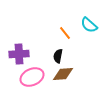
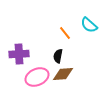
pink ellipse: moved 5 px right
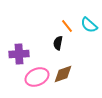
orange line: moved 2 px right, 7 px up
black semicircle: moved 13 px up
brown diamond: rotated 15 degrees counterclockwise
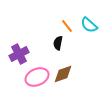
purple cross: rotated 24 degrees counterclockwise
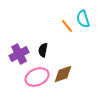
cyan semicircle: moved 6 px left, 6 px up; rotated 30 degrees clockwise
black semicircle: moved 15 px left, 7 px down
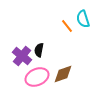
black semicircle: moved 4 px left
purple cross: moved 3 px right, 2 px down; rotated 24 degrees counterclockwise
